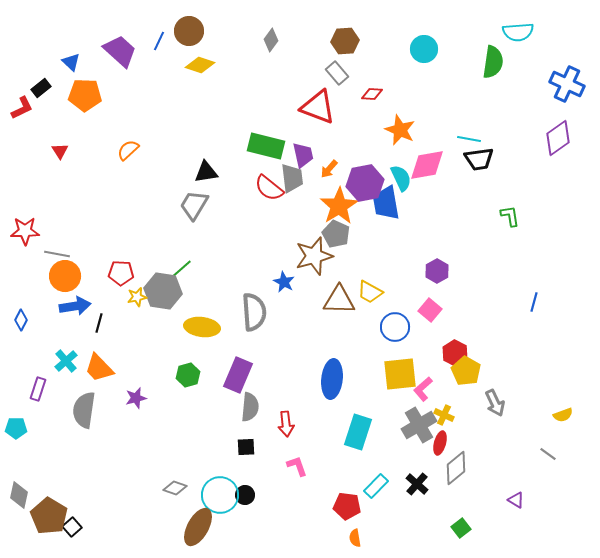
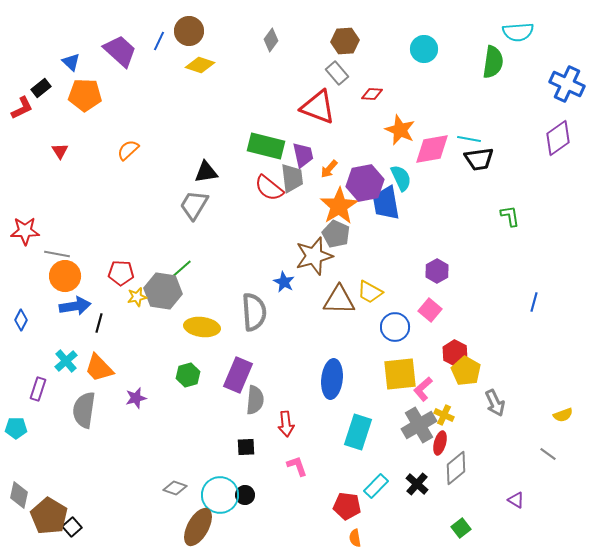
pink diamond at (427, 165): moved 5 px right, 16 px up
gray semicircle at (250, 407): moved 5 px right, 7 px up
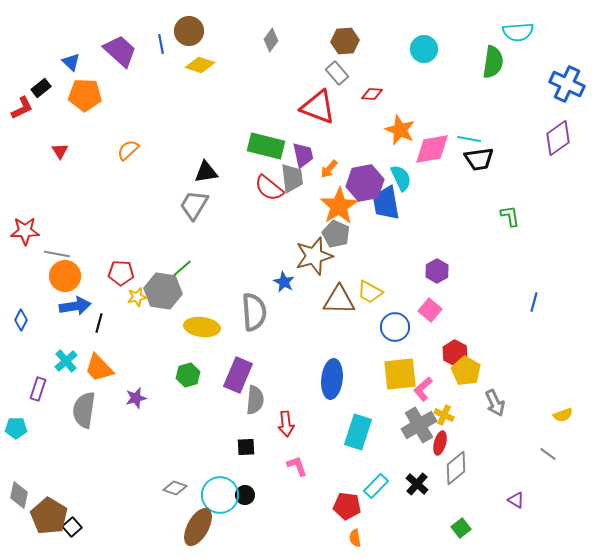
blue line at (159, 41): moved 2 px right, 3 px down; rotated 36 degrees counterclockwise
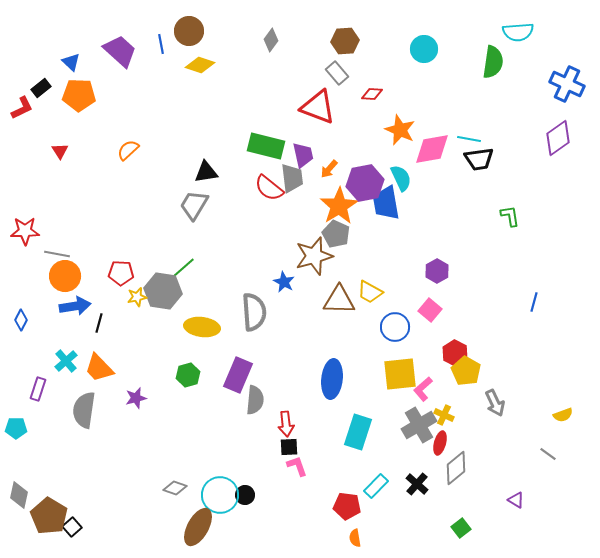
orange pentagon at (85, 95): moved 6 px left
green line at (179, 271): moved 3 px right, 2 px up
black square at (246, 447): moved 43 px right
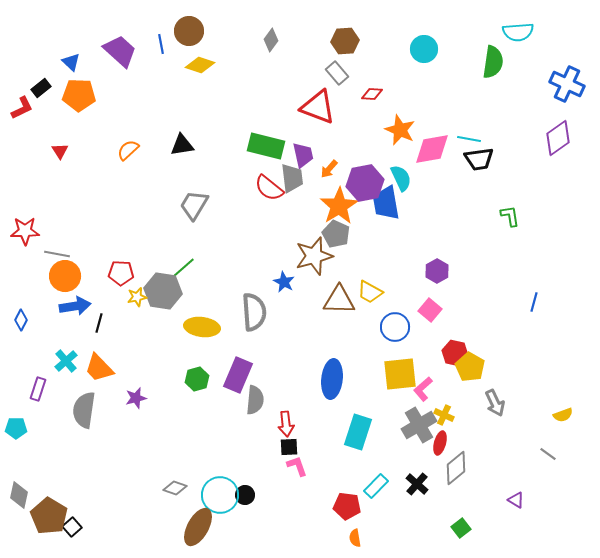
black triangle at (206, 172): moved 24 px left, 27 px up
red hexagon at (455, 353): rotated 15 degrees counterclockwise
yellow pentagon at (466, 371): moved 4 px right, 4 px up
green hexagon at (188, 375): moved 9 px right, 4 px down
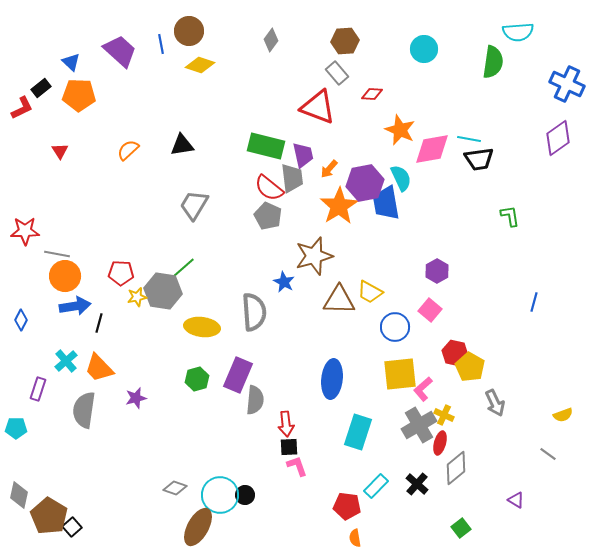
gray pentagon at (336, 234): moved 68 px left, 18 px up
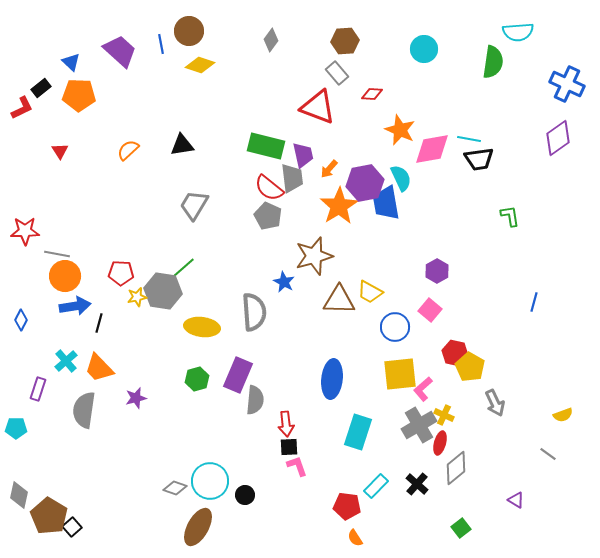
cyan circle at (220, 495): moved 10 px left, 14 px up
orange semicircle at (355, 538): rotated 24 degrees counterclockwise
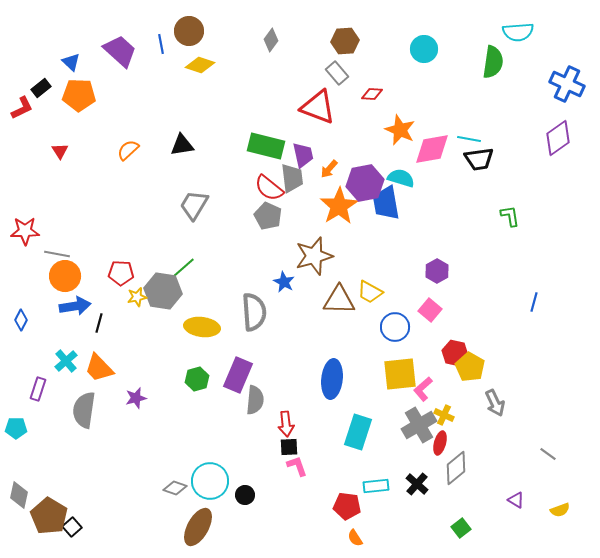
cyan semicircle at (401, 178): rotated 48 degrees counterclockwise
yellow semicircle at (563, 415): moved 3 px left, 95 px down
cyan rectangle at (376, 486): rotated 40 degrees clockwise
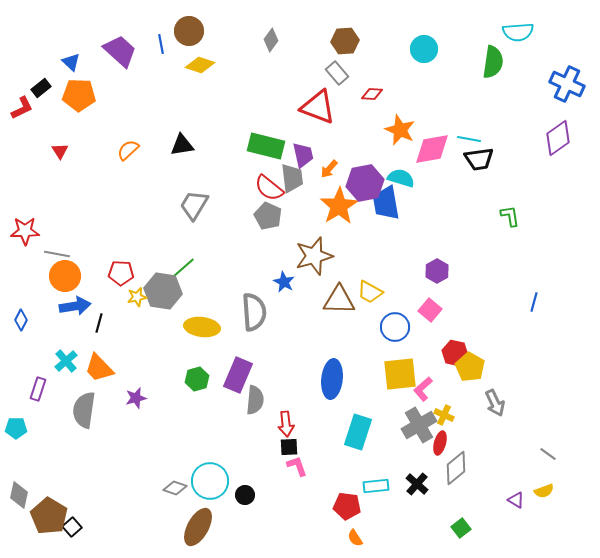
yellow semicircle at (560, 510): moved 16 px left, 19 px up
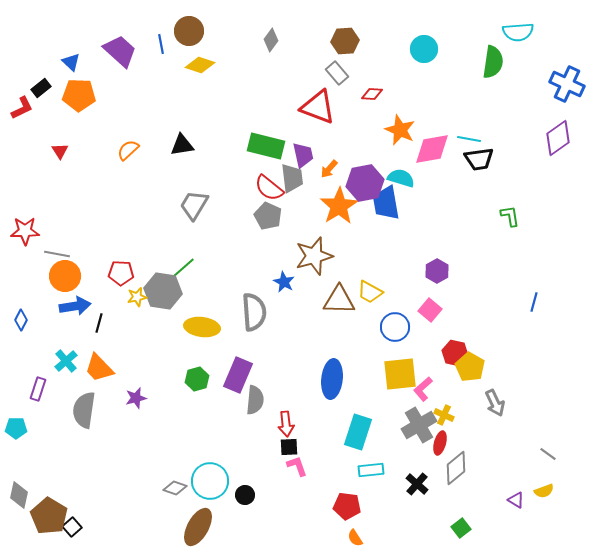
cyan rectangle at (376, 486): moved 5 px left, 16 px up
